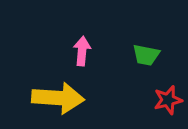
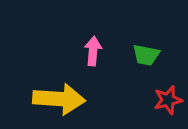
pink arrow: moved 11 px right
yellow arrow: moved 1 px right, 1 px down
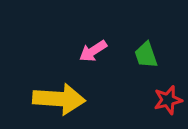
pink arrow: rotated 128 degrees counterclockwise
green trapezoid: rotated 60 degrees clockwise
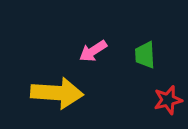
green trapezoid: moved 1 px left; rotated 16 degrees clockwise
yellow arrow: moved 2 px left, 6 px up
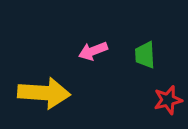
pink arrow: rotated 12 degrees clockwise
yellow arrow: moved 13 px left
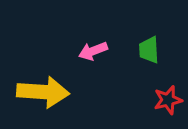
green trapezoid: moved 4 px right, 5 px up
yellow arrow: moved 1 px left, 1 px up
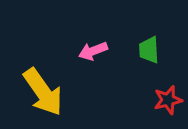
yellow arrow: rotated 51 degrees clockwise
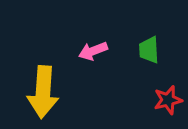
yellow arrow: rotated 39 degrees clockwise
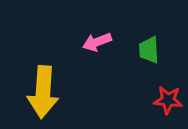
pink arrow: moved 4 px right, 9 px up
red star: rotated 20 degrees clockwise
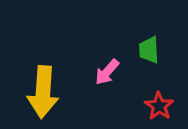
pink arrow: moved 10 px right, 30 px down; rotated 28 degrees counterclockwise
red star: moved 9 px left, 6 px down; rotated 28 degrees clockwise
